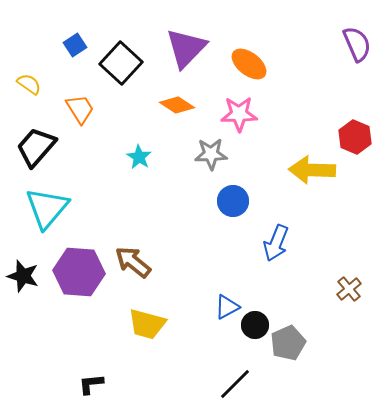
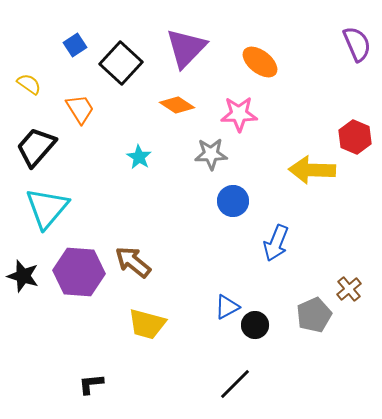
orange ellipse: moved 11 px right, 2 px up
gray pentagon: moved 26 px right, 28 px up
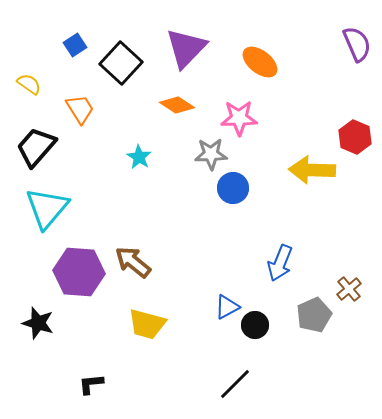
pink star: moved 4 px down
blue circle: moved 13 px up
blue arrow: moved 4 px right, 20 px down
black star: moved 15 px right, 47 px down
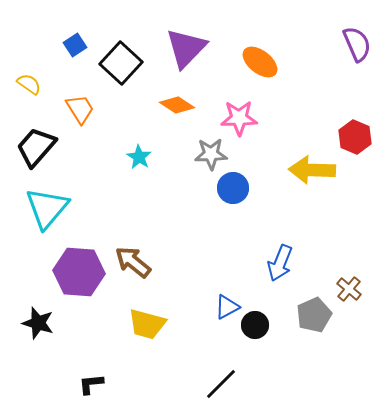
brown cross: rotated 10 degrees counterclockwise
black line: moved 14 px left
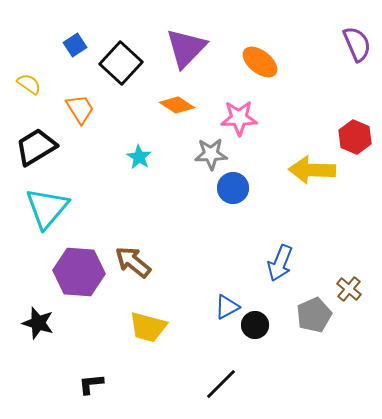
black trapezoid: rotated 18 degrees clockwise
yellow trapezoid: moved 1 px right, 3 px down
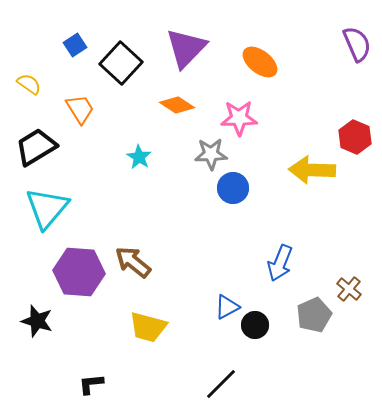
black star: moved 1 px left, 2 px up
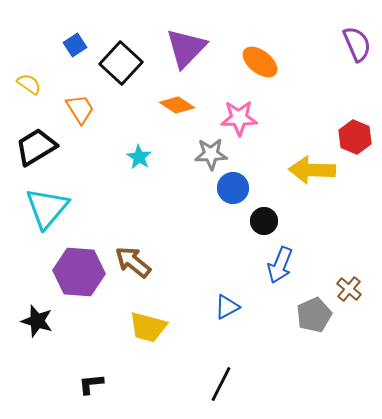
blue arrow: moved 2 px down
black circle: moved 9 px right, 104 px up
black line: rotated 18 degrees counterclockwise
